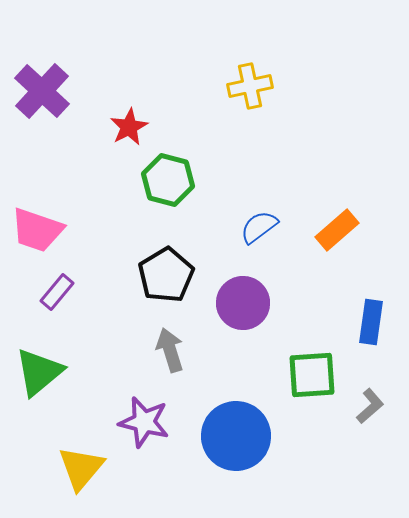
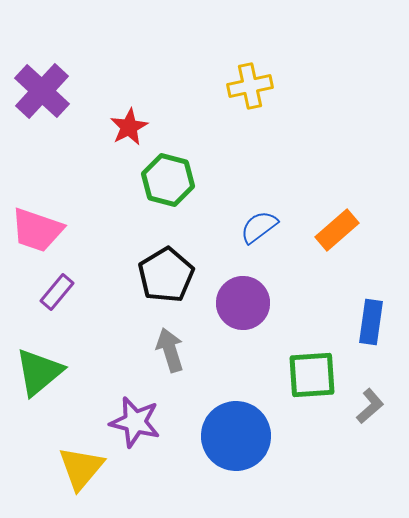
purple star: moved 9 px left
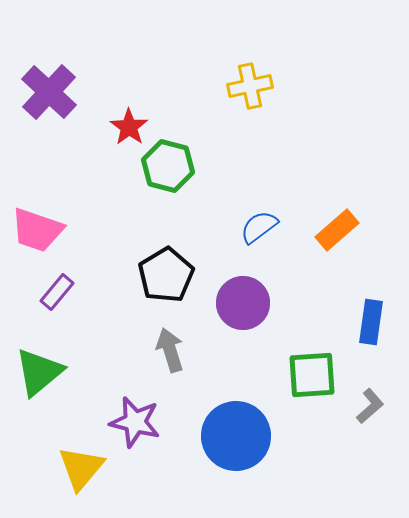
purple cross: moved 7 px right, 1 px down
red star: rotated 9 degrees counterclockwise
green hexagon: moved 14 px up
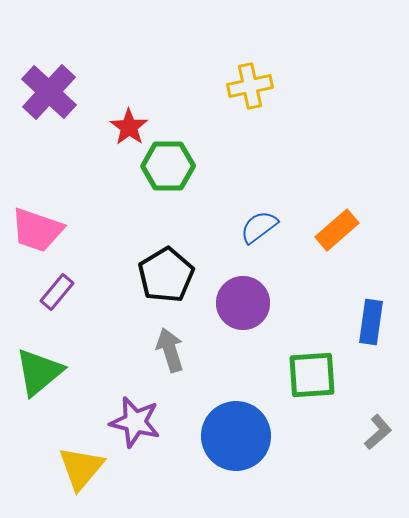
green hexagon: rotated 15 degrees counterclockwise
gray L-shape: moved 8 px right, 26 px down
